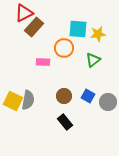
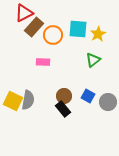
yellow star: rotated 21 degrees counterclockwise
orange circle: moved 11 px left, 13 px up
black rectangle: moved 2 px left, 13 px up
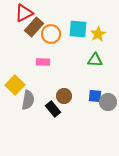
orange circle: moved 2 px left, 1 px up
green triangle: moved 2 px right; rotated 42 degrees clockwise
blue square: moved 7 px right; rotated 24 degrees counterclockwise
yellow square: moved 2 px right, 16 px up; rotated 18 degrees clockwise
black rectangle: moved 10 px left
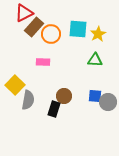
black rectangle: moved 1 px right; rotated 56 degrees clockwise
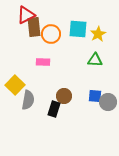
red triangle: moved 2 px right, 2 px down
brown rectangle: rotated 48 degrees counterclockwise
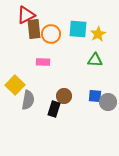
brown rectangle: moved 2 px down
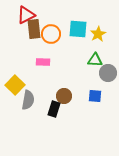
gray circle: moved 29 px up
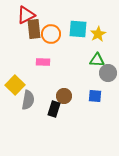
green triangle: moved 2 px right
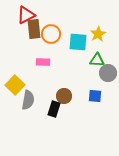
cyan square: moved 13 px down
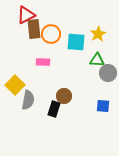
cyan square: moved 2 px left
blue square: moved 8 px right, 10 px down
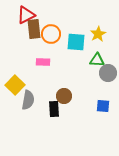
black rectangle: rotated 21 degrees counterclockwise
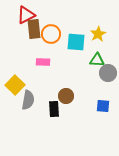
brown circle: moved 2 px right
